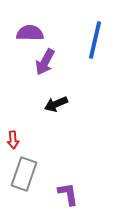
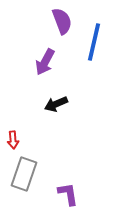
purple semicircle: moved 32 px right, 12 px up; rotated 68 degrees clockwise
blue line: moved 1 px left, 2 px down
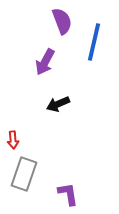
black arrow: moved 2 px right
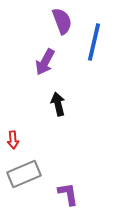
black arrow: rotated 100 degrees clockwise
gray rectangle: rotated 48 degrees clockwise
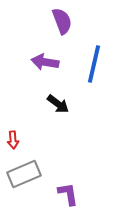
blue line: moved 22 px down
purple arrow: rotated 72 degrees clockwise
black arrow: rotated 140 degrees clockwise
